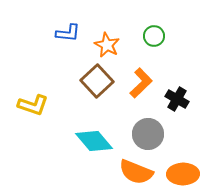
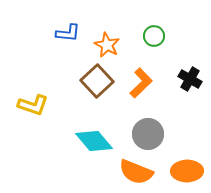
black cross: moved 13 px right, 20 px up
orange ellipse: moved 4 px right, 3 px up
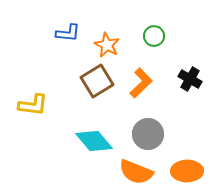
brown square: rotated 12 degrees clockwise
yellow L-shape: rotated 12 degrees counterclockwise
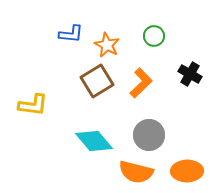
blue L-shape: moved 3 px right, 1 px down
black cross: moved 5 px up
gray circle: moved 1 px right, 1 px down
orange semicircle: rotated 8 degrees counterclockwise
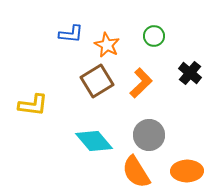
black cross: moved 1 px up; rotated 10 degrees clockwise
orange semicircle: rotated 44 degrees clockwise
